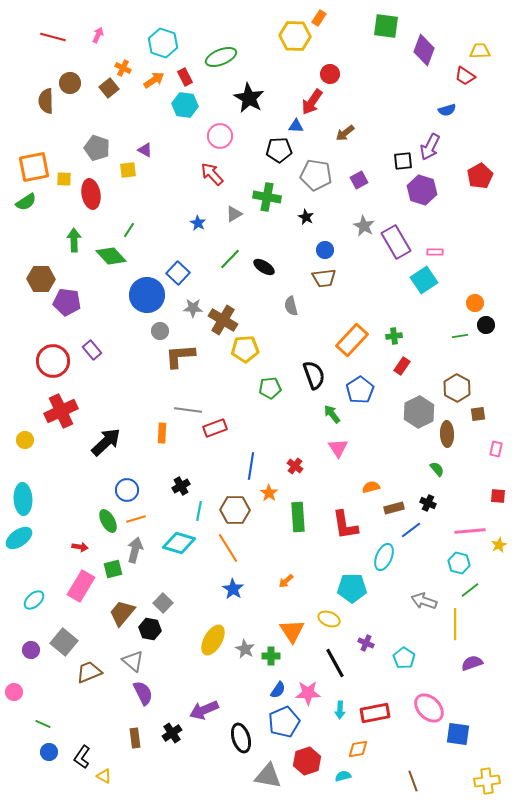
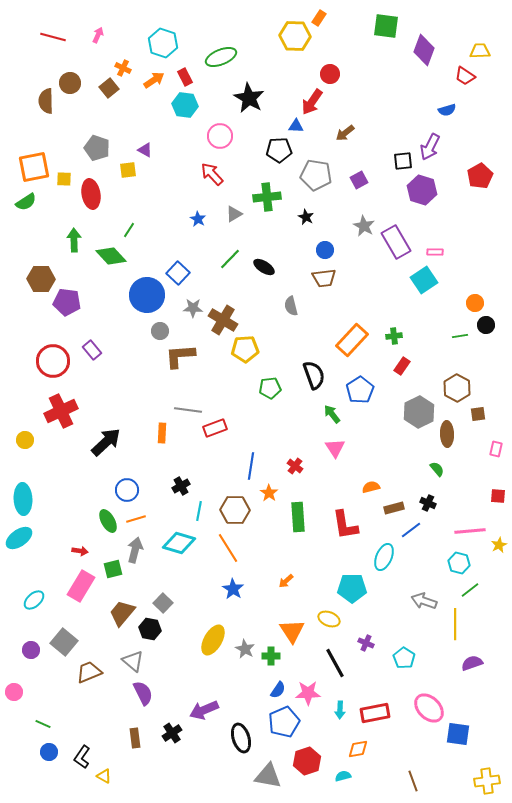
green cross at (267, 197): rotated 16 degrees counterclockwise
blue star at (198, 223): moved 4 px up
pink triangle at (338, 448): moved 3 px left
red arrow at (80, 547): moved 4 px down
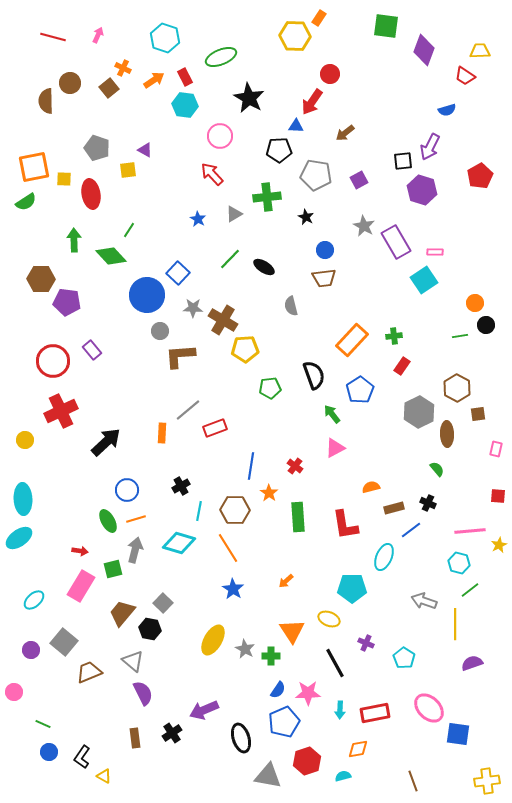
cyan hexagon at (163, 43): moved 2 px right, 5 px up
gray line at (188, 410): rotated 48 degrees counterclockwise
pink triangle at (335, 448): rotated 35 degrees clockwise
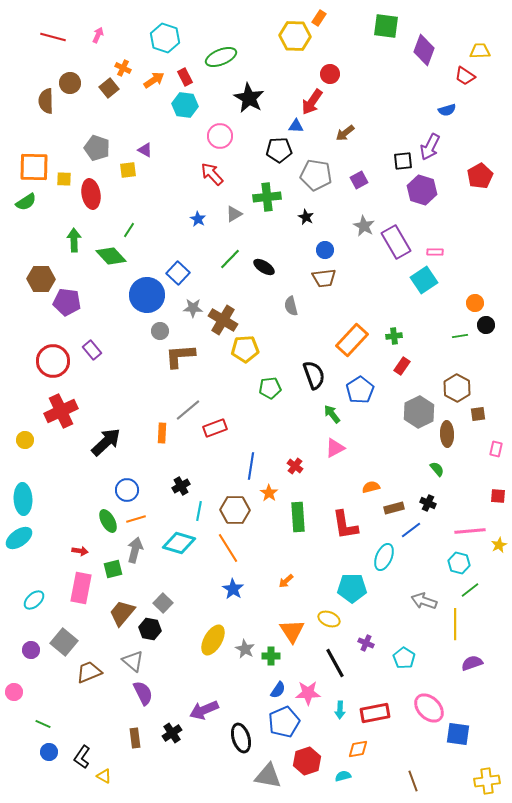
orange square at (34, 167): rotated 12 degrees clockwise
pink rectangle at (81, 586): moved 2 px down; rotated 20 degrees counterclockwise
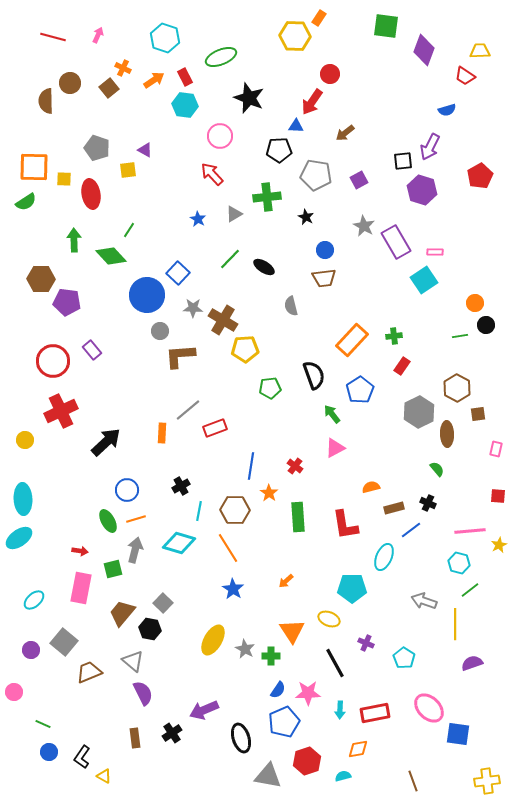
black star at (249, 98): rotated 8 degrees counterclockwise
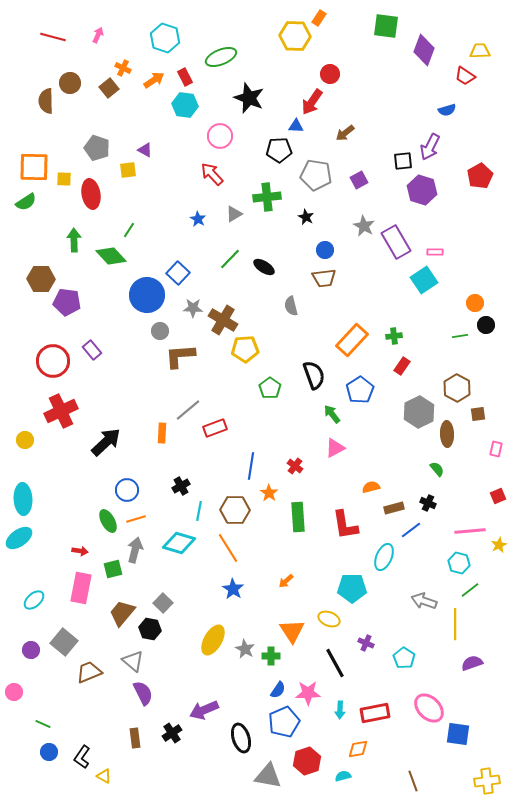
green pentagon at (270, 388): rotated 30 degrees counterclockwise
red square at (498, 496): rotated 28 degrees counterclockwise
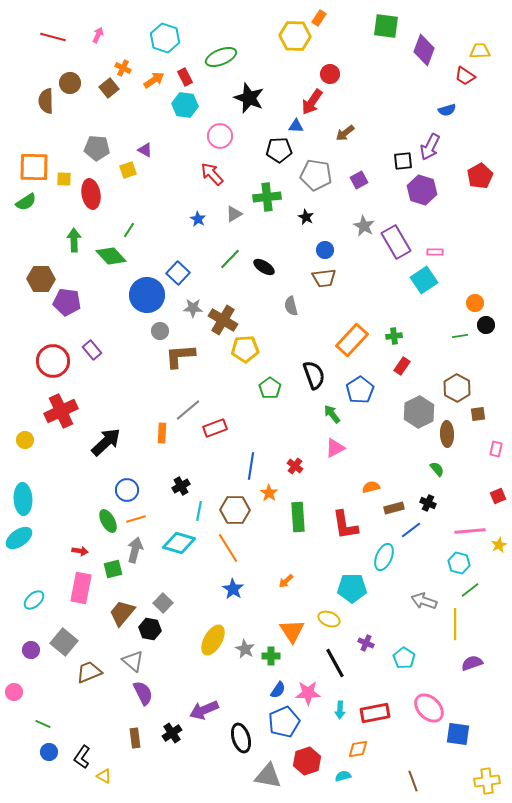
gray pentagon at (97, 148): rotated 15 degrees counterclockwise
yellow square at (128, 170): rotated 12 degrees counterclockwise
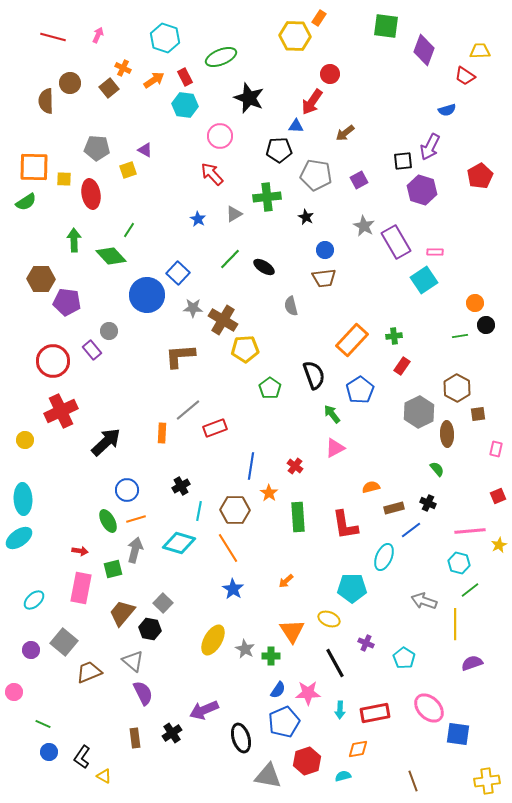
gray circle at (160, 331): moved 51 px left
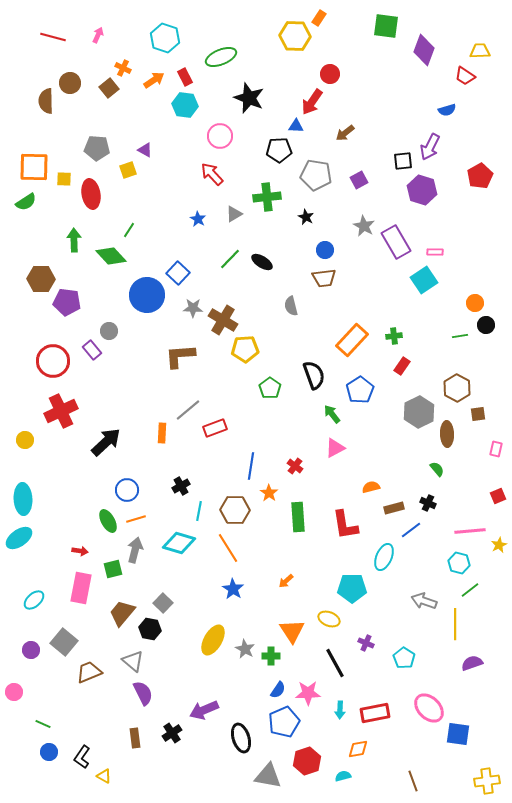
black ellipse at (264, 267): moved 2 px left, 5 px up
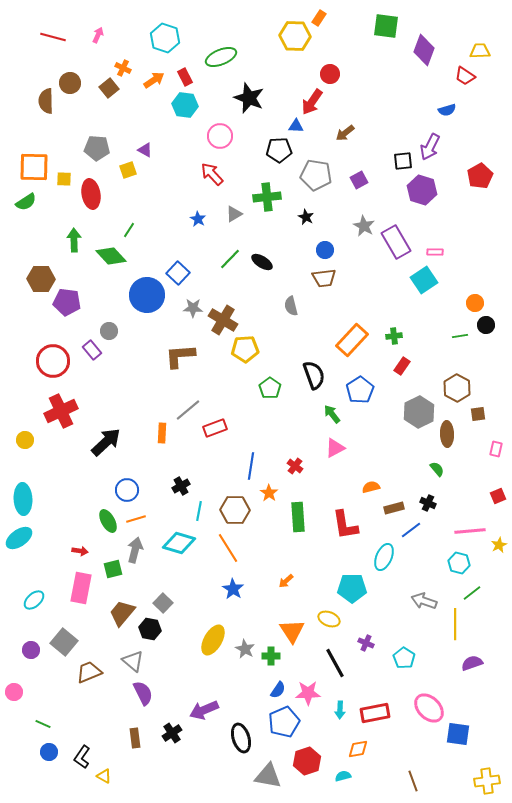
green line at (470, 590): moved 2 px right, 3 px down
